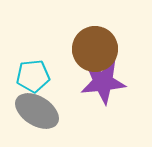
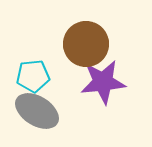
brown circle: moved 9 px left, 5 px up
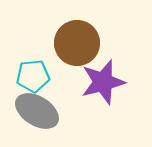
brown circle: moved 9 px left, 1 px up
purple star: rotated 9 degrees counterclockwise
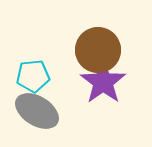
brown circle: moved 21 px right, 7 px down
purple star: rotated 21 degrees counterclockwise
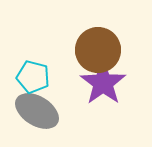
cyan pentagon: moved 1 px down; rotated 20 degrees clockwise
purple star: moved 1 px down
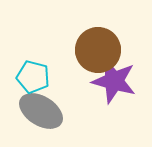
purple star: moved 11 px right, 2 px up; rotated 21 degrees counterclockwise
gray ellipse: moved 4 px right
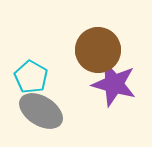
cyan pentagon: moved 2 px left; rotated 16 degrees clockwise
purple star: moved 3 px down
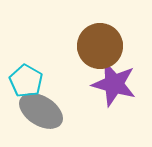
brown circle: moved 2 px right, 4 px up
cyan pentagon: moved 5 px left, 4 px down
